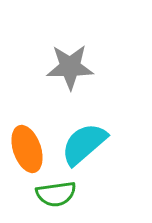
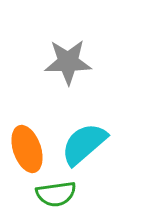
gray star: moved 2 px left, 5 px up
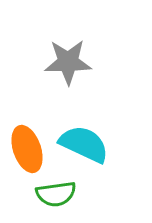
cyan semicircle: rotated 66 degrees clockwise
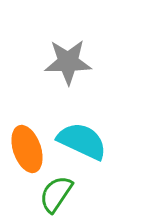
cyan semicircle: moved 2 px left, 3 px up
green semicircle: rotated 132 degrees clockwise
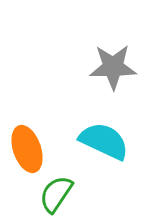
gray star: moved 45 px right, 5 px down
cyan semicircle: moved 22 px right
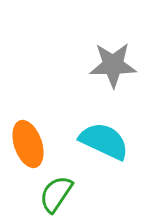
gray star: moved 2 px up
orange ellipse: moved 1 px right, 5 px up
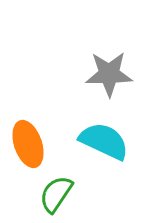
gray star: moved 4 px left, 9 px down
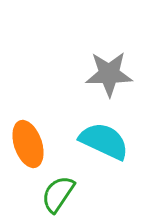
green semicircle: moved 2 px right
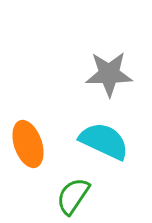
green semicircle: moved 15 px right, 2 px down
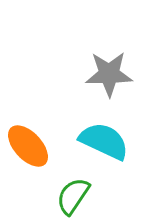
orange ellipse: moved 2 px down; rotated 24 degrees counterclockwise
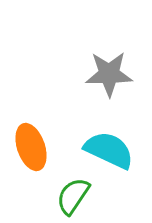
cyan semicircle: moved 5 px right, 9 px down
orange ellipse: moved 3 px right, 1 px down; rotated 24 degrees clockwise
